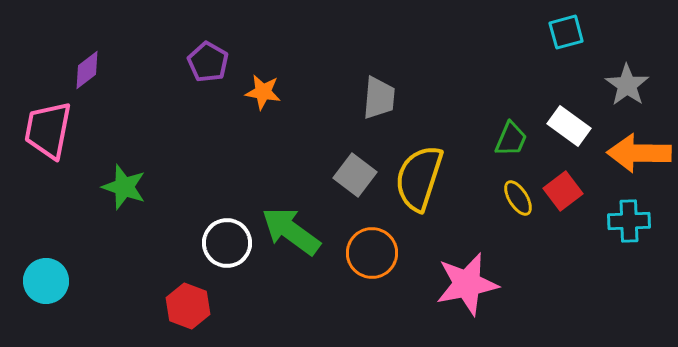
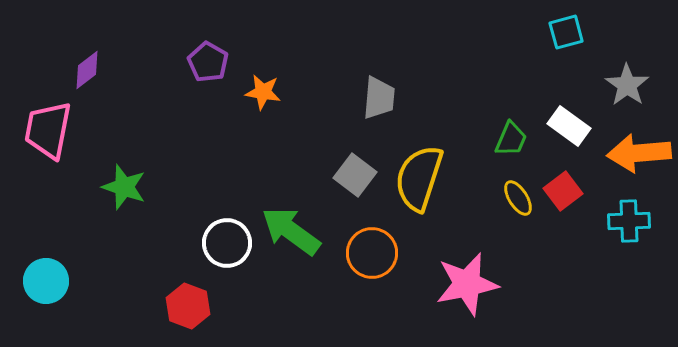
orange arrow: rotated 6 degrees counterclockwise
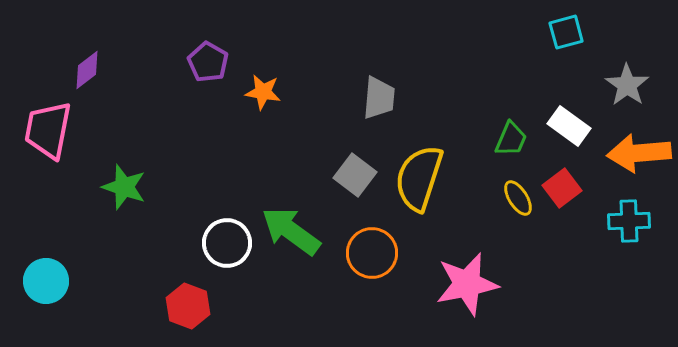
red square: moved 1 px left, 3 px up
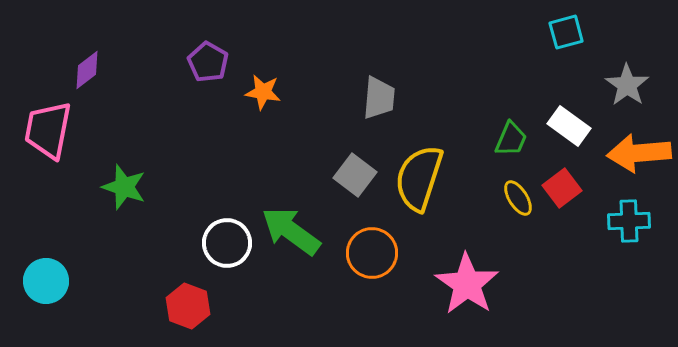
pink star: rotated 26 degrees counterclockwise
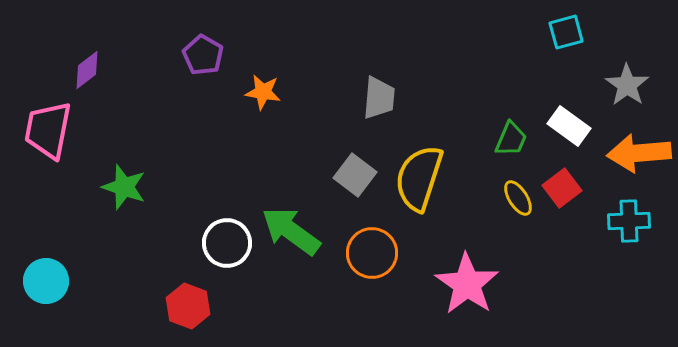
purple pentagon: moved 5 px left, 7 px up
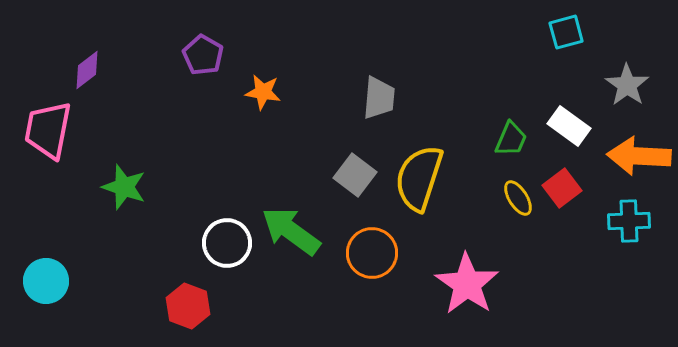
orange arrow: moved 3 px down; rotated 8 degrees clockwise
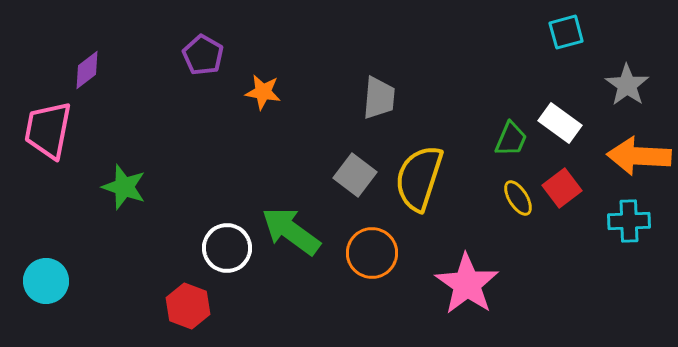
white rectangle: moved 9 px left, 3 px up
white circle: moved 5 px down
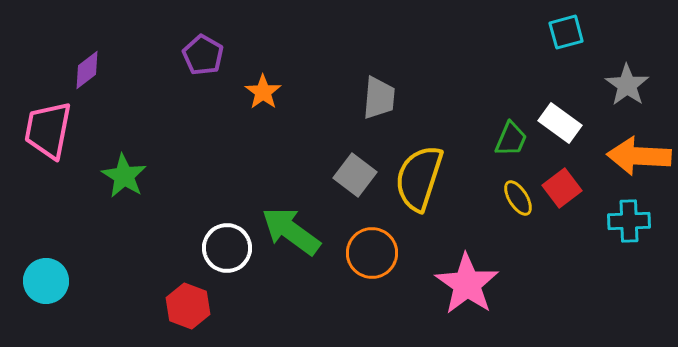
orange star: rotated 27 degrees clockwise
green star: moved 11 px up; rotated 12 degrees clockwise
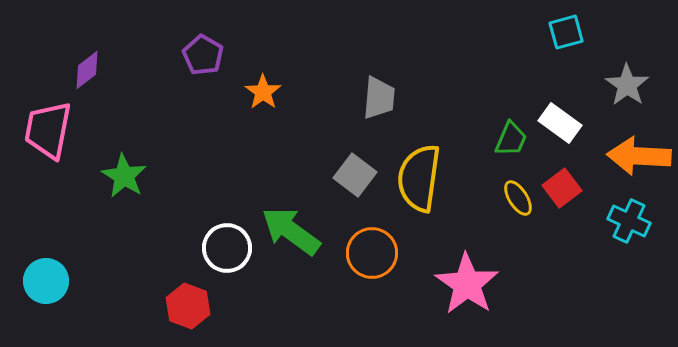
yellow semicircle: rotated 10 degrees counterclockwise
cyan cross: rotated 27 degrees clockwise
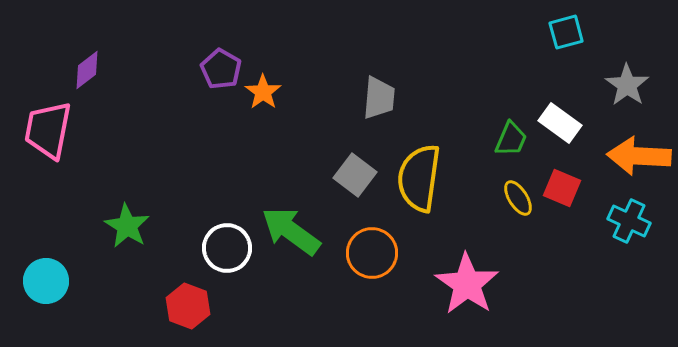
purple pentagon: moved 18 px right, 14 px down
green star: moved 3 px right, 50 px down
red square: rotated 30 degrees counterclockwise
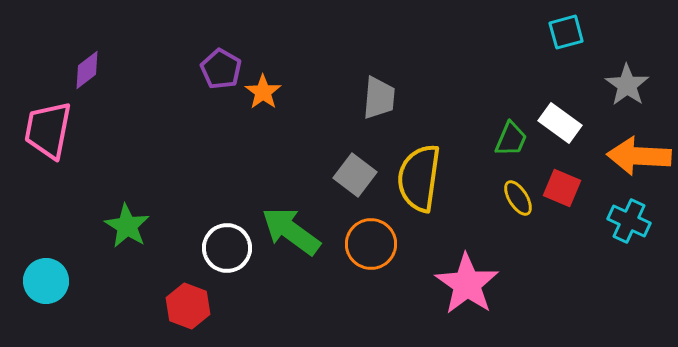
orange circle: moved 1 px left, 9 px up
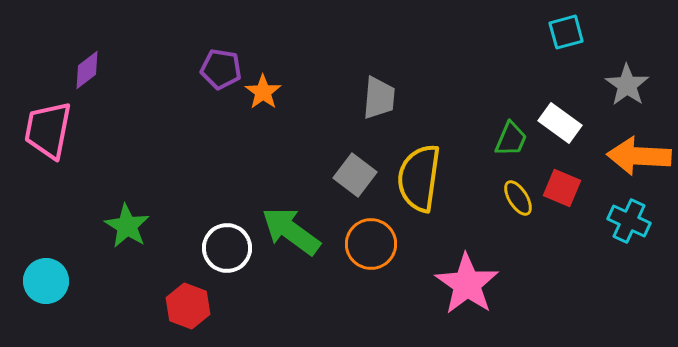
purple pentagon: rotated 21 degrees counterclockwise
